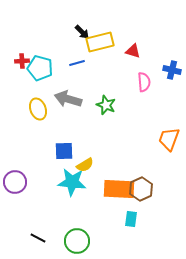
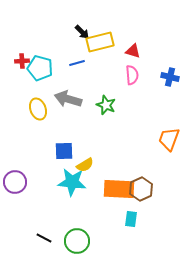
blue cross: moved 2 px left, 7 px down
pink semicircle: moved 12 px left, 7 px up
black line: moved 6 px right
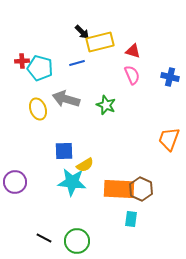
pink semicircle: rotated 18 degrees counterclockwise
gray arrow: moved 2 px left
brown hexagon: rotated 10 degrees counterclockwise
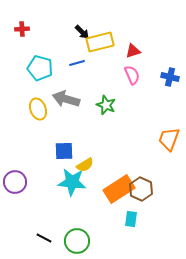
red triangle: rotated 35 degrees counterclockwise
red cross: moved 32 px up
orange rectangle: rotated 36 degrees counterclockwise
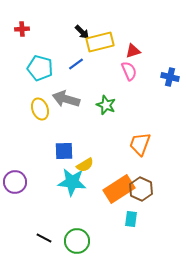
blue line: moved 1 px left, 1 px down; rotated 21 degrees counterclockwise
pink semicircle: moved 3 px left, 4 px up
yellow ellipse: moved 2 px right
orange trapezoid: moved 29 px left, 5 px down
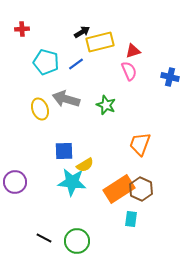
black arrow: rotated 77 degrees counterclockwise
cyan pentagon: moved 6 px right, 6 px up
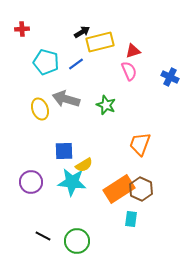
blue cross: rotated 12 degrees clockwise
yellow semicircle: moved 1 px left
purple circle: moved 16 px right
black line: moved 1 px left, 2 px up
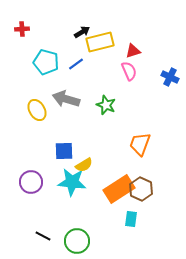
yellow ellipse: moved 3 px left, 1 px down; rotated 10 degrees counterclockwise
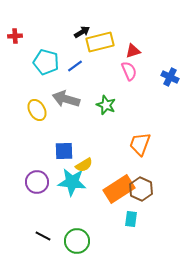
red cross: moved 7 px left, 7 px down
blue line: moved 1 px left, 2 px down
purple circle: moved 6 px right
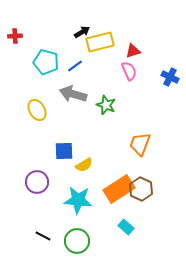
gray arrow: moved 7 px right, 5 px up
cyan star: moved 6 px right, 18 px down
cyan rectangle: moved 5 px left, 8 px down; rotated 56 degrees counterclockwise
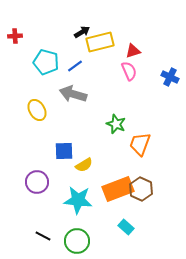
green star: moved 10 px right, 19 px down
orange rectangle: moved 1 px left; rotated 12 degrees clockwise
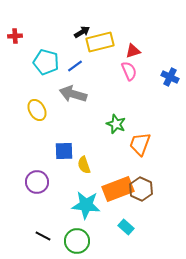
yellow semicircle: rotated 102 degrees clockwise
cyan star: moved 8 px right, 5 px down
